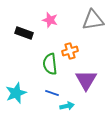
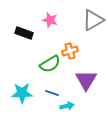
gray triangle: rotated 20 degrees counterclockwise
green semicircle: rotated 115 degrees counterclockwise
cyan star: moved 6 px right; rotated 20 degrees clockwise
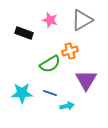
gray triangle: moved 11 px left
blue line: moved 2 px left
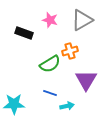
cyan star: moved 8 px left, 11 px down
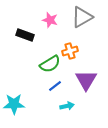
gray triangle: moved 3 px up
black rectangle: moved 1 px right, 2 px down
blue line: moved 5 px right, 7 px up; rotated 56 degrees counterclockwise
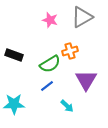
black rectangle: moved 11 px left, 20 px down
blue line: moved 8 px left
cyan arrow: rotated 56 degrees clockwise
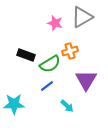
pink star: moved 5 px right, 3 px down
black rectangle: moved 12 px right
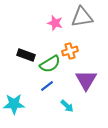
gray triangle: rotated 20 degrees clockwise
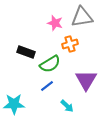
orange cross: moved 7 px up
black rectangle: moved 3 px up
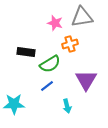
black rectangle: rotated 12 degrees counterclockwise
cyan arrow: rotated 32 degrees clockwise
